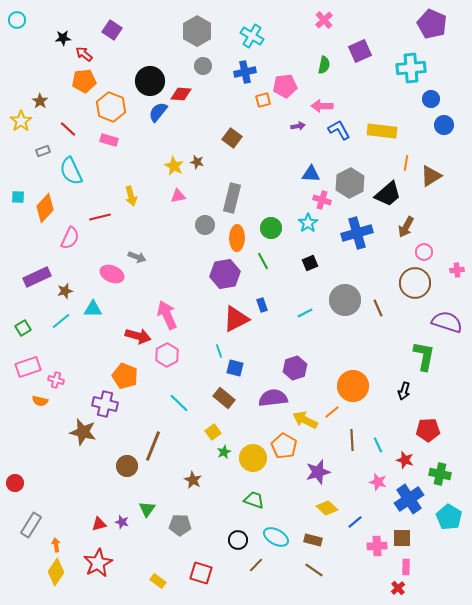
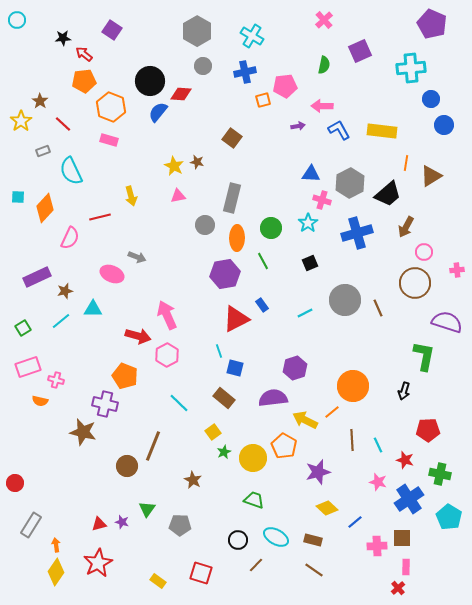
red line at (68, 129): moved 5 px left, 5 px up
blue rectangle at (262, 305): rotated 16 degrees counterclockwise
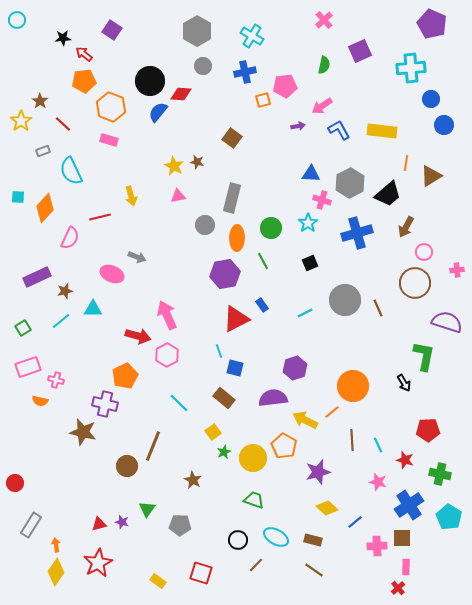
pink arrow at (322, 106): rotated 35 degrees counterclockwise
orange pentagon at (125, 376): rotated 25 degrees clockwise
black arrow at (404, 391): moved 8 px up; rotated 48 degrees counterclockwise
blue cross at (409, 499): moved 6 px down
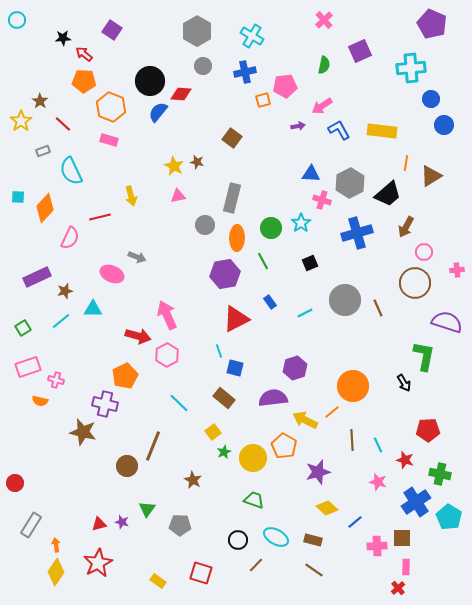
orange pentagon at (84, 81): rotated 10 degrees clockwise
cyan star at (308, 223): moved 7 px left
blue rectangle at (262, 305): moved 8 px right, 3 px up
blue cross at (409, 505): moved 7 px right, 3 px up
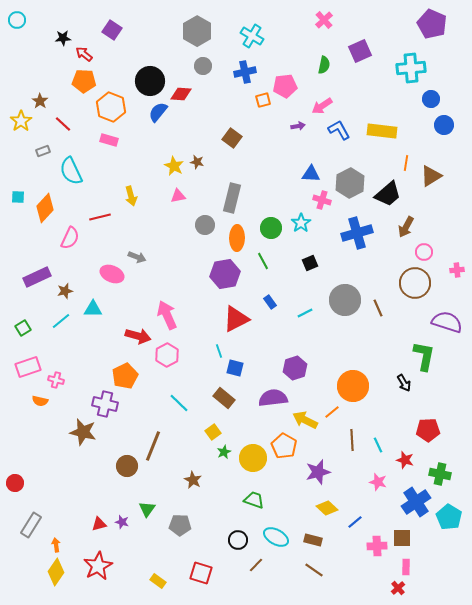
red star at (98, 563): moved 3 px down
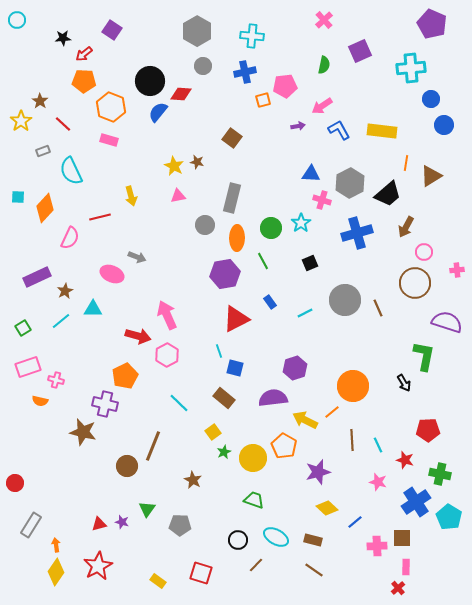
cyan cross at (252, 36): rotated 25 degrees counterclockwise
red arrow at (84, 54): rotated 78 degrees counterclockwise
brown star at (65, 291): rotated 14 degrees counterclockwise
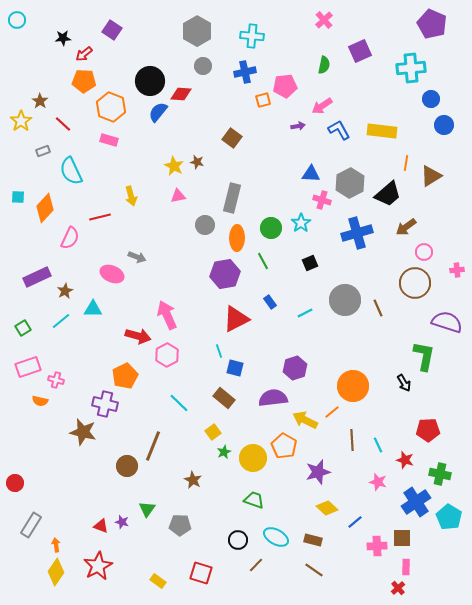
brown arrow at (406, 227): rotated 25 degrees clockwise
red triangle at (99, 524): moved 2 px right, 2 px down; rotated 35 degrees clockwise
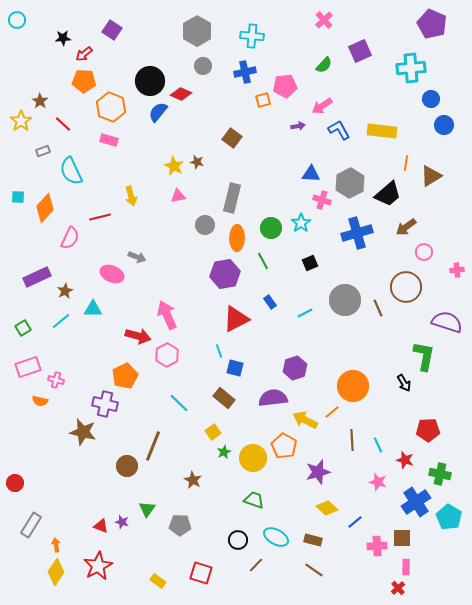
green semicircle at (324, 65): rotated 30 degrees clockwise
red diamond at (181, 94): rotated 20 degrees clockwise
brown circle at (415, 283): moved 9 px left, 4 px down
